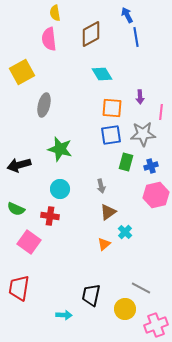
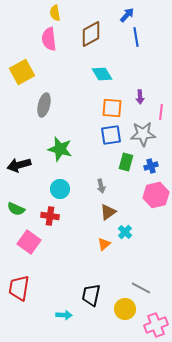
blue arrow: rotated 70 degrees clockwise
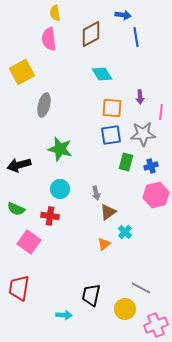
blue arrow: moved 4 px left; rotated 56 degrees clockwise
gray arrow: moved 5 px left, 7 px down
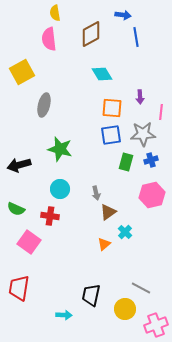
blue cross: moved 6 px up
pink hexagon: moved 4 px left
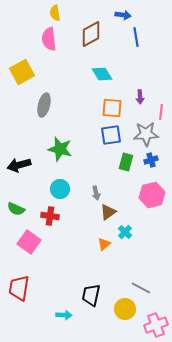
gray star: moved 3 px right
